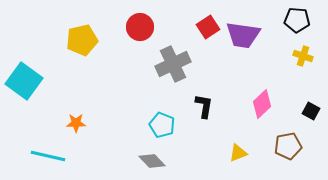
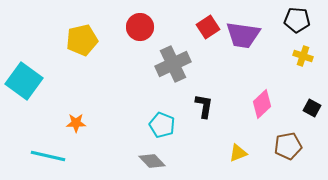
black square: moved 1 px right, 3 px up
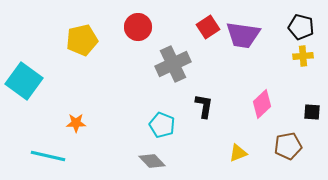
black pentagon: moved 4 px right, 7 px down; rotated 10 degrees clockwise
red circle: moved 2 px left
yellow cross: rotated 24 degrees counterclockwise
black square: moved 4 px down; rotated 24 degrees counterclockwise
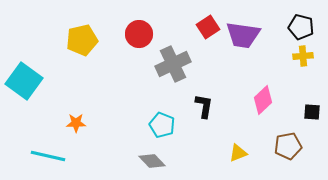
red circle: moved 1 px right, 7 px down
pink diamond: moved 1 px right, 4 px up
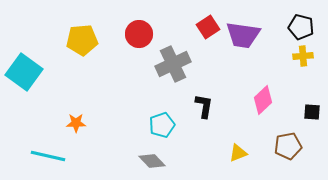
yellow pentagon: rotated 8 degrees clockwise
cyan square: moved 9 px up
cyan pentagon: rotated 30 degrees clockwise
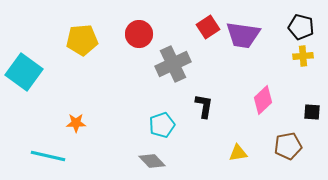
yellow triangle: rotated 12 degrees clockwise
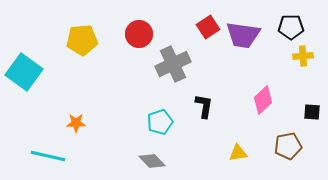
black pentagon: moved 10 px left; rotated 15 degrees counterclockwise
cyan pentagon: moved 2 px left, 3 px up
